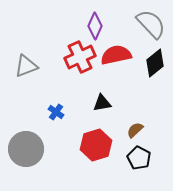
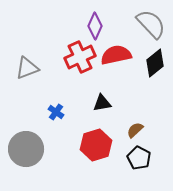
gray triangle: moved 1 px right, 2 px down
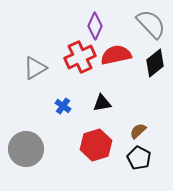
gray triangle: moved 8 px right; rotated 10 degrees counterclockwise
blue cross: moved 7 px right, 6 px up
brown semicircle: moved 3 px right, 1 px down
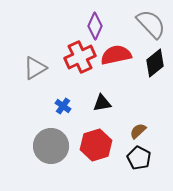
gray circle: moved 25 px right, 3 px up
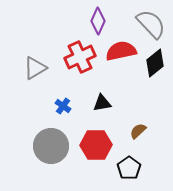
purple diamond: moved 3 px right, 5 px up
red semicircle: moved 5 px right, 4 px up
red hexagon: rotated 16 degrees clockwise
black pentagon: moved 10 px left, 10 px down; rotated 10 degrees clockwise
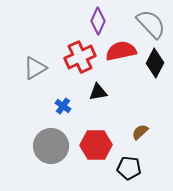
black diamond: rotated 24 degrees counterclockwise
black triangle: moved 4 px left, 11 px up
brown semicircle: moved 2 px right, 1 px down
black pentagon: rotated 30 degrees counterclockwise
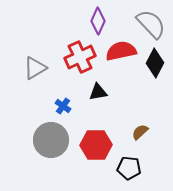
gray circle: moved 6 px up
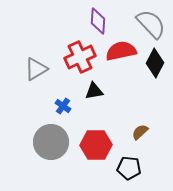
purple diamond: rotated 20 degrees counterclockwise
gray triangle: moved 1 px right, 1 px down
black triangle: moved 4 px left, 1 px up
gray circle: moved 2 px down
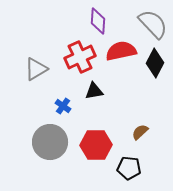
gray semicircle: moved 2 px right
gray circle: moved 1 px left
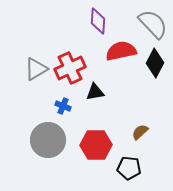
red cross: moved 10 px left, 11 px down
black triangle: moved 1 px right, 1 px down
blue cross: rotated 14 degrees counterclockwise
gray circle: moved 2 px left, 2 px up
